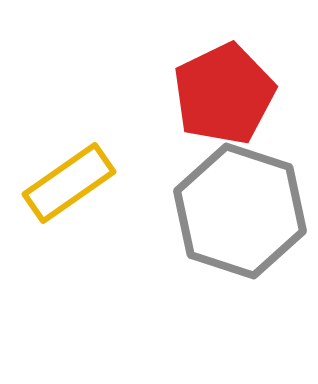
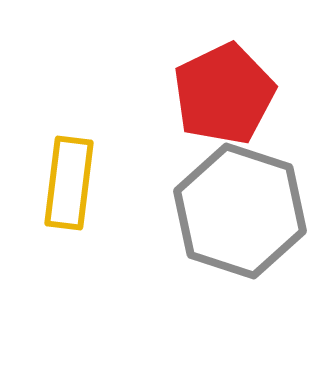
yellow rectangle: rotated 48 degrees counterclockwise
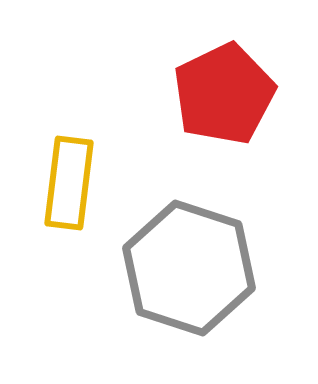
gray hexagon: moved 51 px left, 57 px down
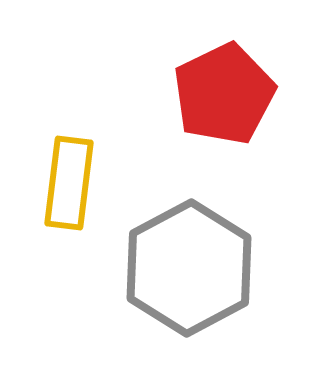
gray hexagon: rotated 14 degrees clockwise
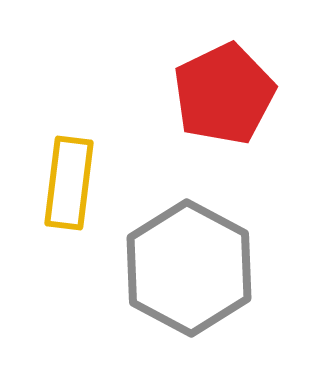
gray hexagon: rotated 4 degrees counterclockwise
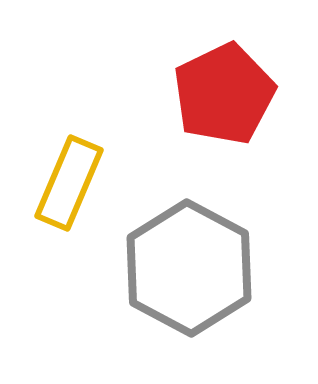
yellow rectangle: rotated 16 degrees clockwise
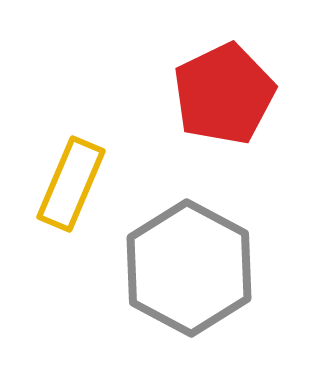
yellow rectangle: moved 2 px right, 1 px down
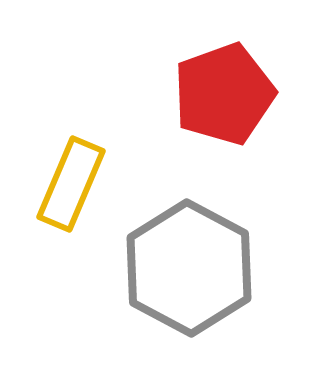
red pentagon: rotated 6 degrees clockwise
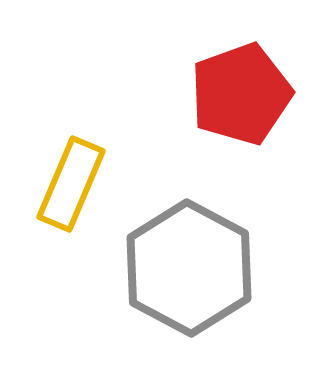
red pentagon: moved 17 px right
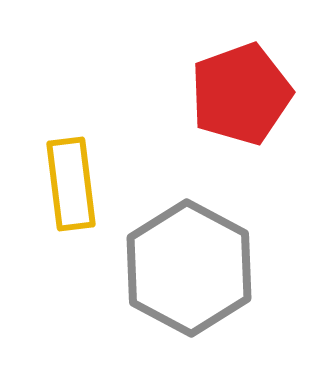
yellow rectangle: rotated 30 degrees counterclockwise
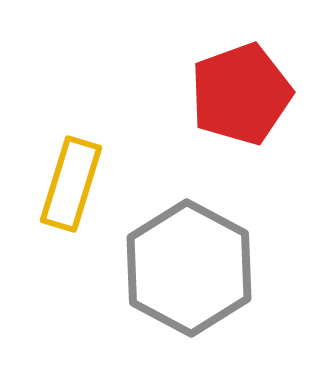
yellow rectangle: rotated 24 degrees clockwise
